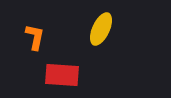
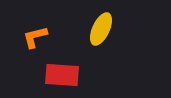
orange L-shape: rotated 116 degrees counterclockwise
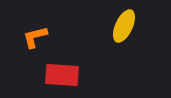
yellow ellipse: moved 23 px right, 3 px up
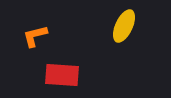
orange L-shape: moved 1 px up
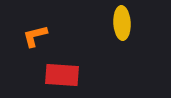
yellow ellipse: moved 2 px left, 3 px up; rotated 28 degrees counterclockwise
